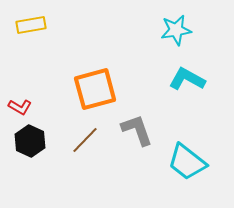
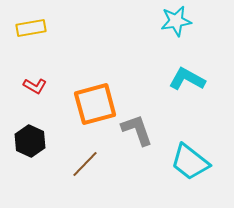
yellow rectangle: moved 3 px down
cyan star: moved 9 px up
orange square: moved 15 px down
red L-shape: moved 15 px right, 21 px up
brown line: moved 24 px down
cyan trapezoid: moved 3 px right
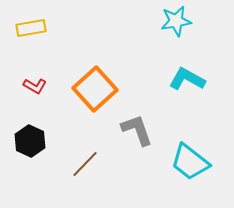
orange square: moved 15 px up; rotated 27 degrees counterclockwise
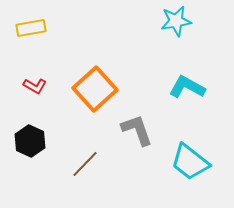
cyan L-shape: moved 8 px down
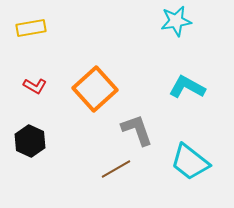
brown line: moved 31 px right, 5 px down; rotated 16 degrees clockwise
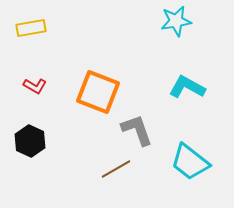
orange square: moved 3 px right, 3 px down; rotated 27 degrees counterclockwise
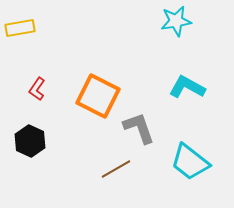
yellow rectangle: moved 11 px left
red L-shape: moved 2 px right, 3 px down; rotated 95 degrees clockwise
orange square: moved 4 px down; rotated 6 degrees clockwise
gray L-shape: moved 2 px right, 2 px up
